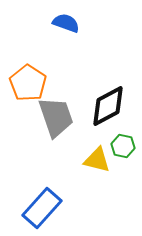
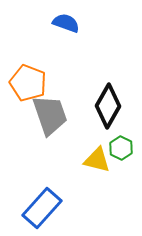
orange pentagon: rotated 12 degrees counterclockwise
black diamond: rotated 33 degrees counterclockwise
gray trapezoid: moved 6 px left, 2 px up
green hexagon: moved 2 px left, 2 px down; rotated 15 degrees clockwise
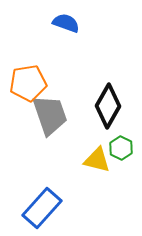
orange pentagon: rotated 30 degrees counterclockwise
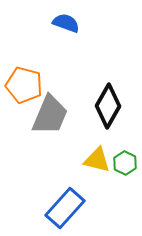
orange pentagon: moved 4 px left, 2 px down; rotated 24 degrees clockwise
gray trapezoid: rotated 42 degrees clockwise
green hexagon: moved 4 px right, 15 px down
blue rectangle: moved 23 px right
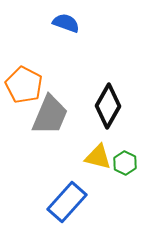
orange pentagon: rotated 12 degrees clockwise
yellow triangle: moved 1 px right, 3 px up
blue rectangle: moved 2 px right, 6 px up
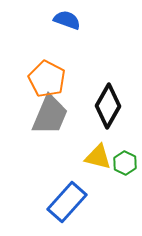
blue semicircle: moved 1 px right, 3 px up
orange pentagon: moved 23 px right, 6 px up
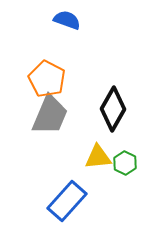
black diamond: moved 5 px right, 3 px down
yellow triangle: rotated 20 degrees counterclockwise
blue rectangle: moved 1 px up
